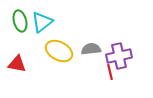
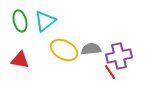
cyan triangle: moved 3 px right, 1 px up
yellow ellipse: moved 5 px right, 1 px up
red triangle: moved 3 px right, 4 px up
red line: rotated 21 degrees counterclockwise
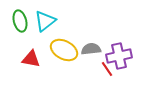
red triangle: moved 11 px right, 1 px up
red line: moved 3 px left, 3 px up
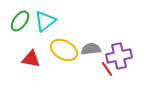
green ellipse: rotated 50 degrees clockwise
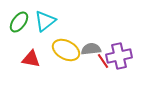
green ellipse: moved 1 px left, 1 px down
yellow ellipse: moved 2 px right
red line: moved 4 px left, 8 px up
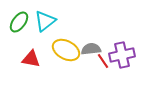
purple cross: moved 3 px right, 1 px up
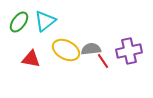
purple cross: moved 7 px right, 4 px up
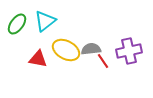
green ellipse: moved 2 px left, 2 px down
red triangle: moved 7 px right
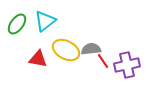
purple cross: moved 2 px left, 14 px down
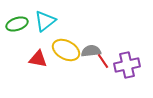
green ellipse: rotated 35 degrees clockwise
gray semicircle: moved 2 px down
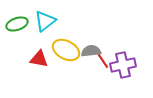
red triangle: moved 1 px right
purple cross: moved 4 px left
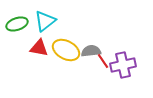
red triangle: moved 11 px up
